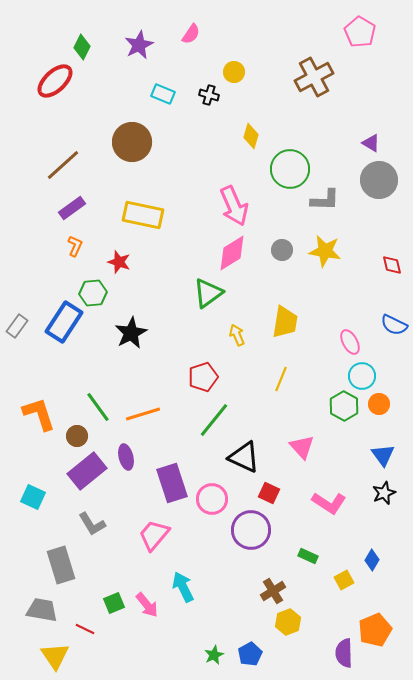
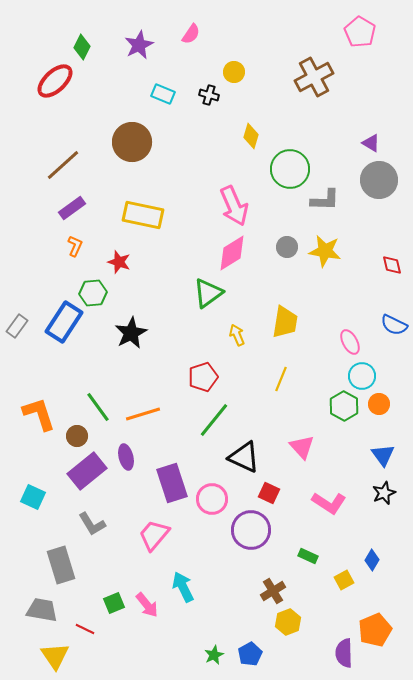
gray circle at (282, 250): moved 5 px right, 3 px up
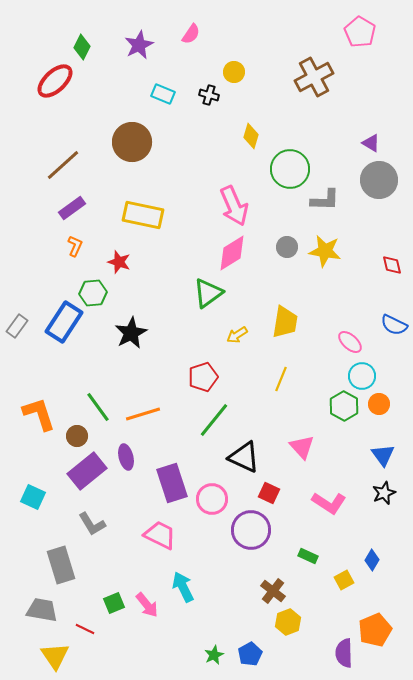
yellow arrow at (237, 335): rotated 100 degrees counterclockwise
pink ellipse at (350, 342): rotated 20 degrees counterclockwise
pink trapezoid at (154, 535): moved 6 px right; rotated 76 degrees clockwise
brown cross at (273, 591): rotated 20 degrees counterclockwise
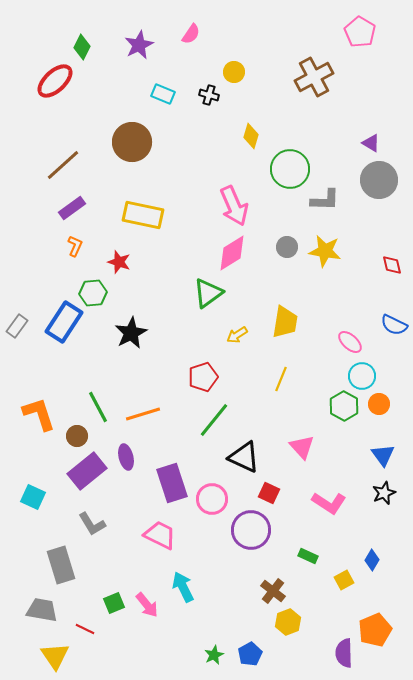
green line at (98, 407): rotated 8 degrees clockwise
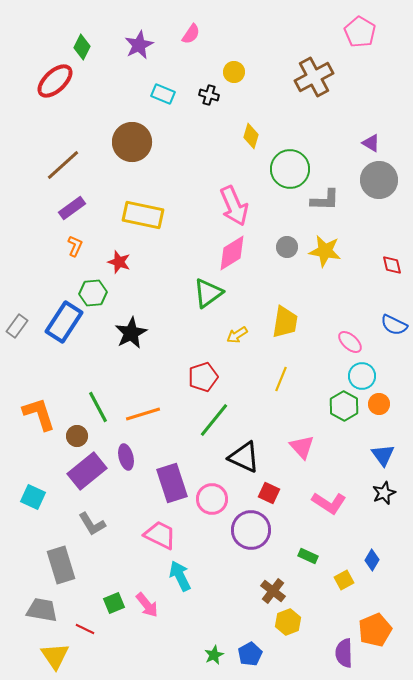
cyan arrow at (183, 587): moved 3 px left, 11 px up
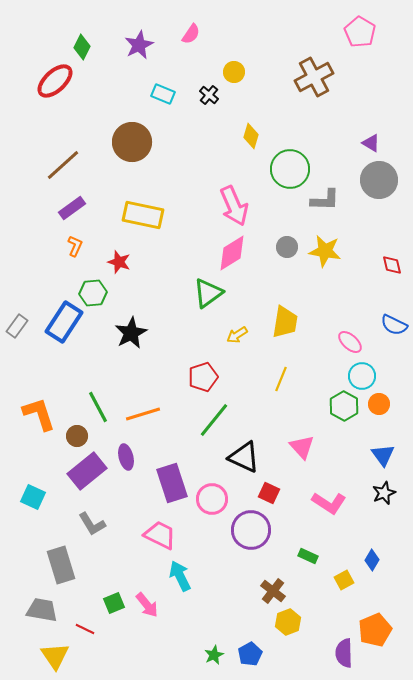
black cross at (209, 95): rotated 24 degrees clockwise
